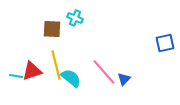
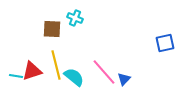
cyan semicircle: moved 3 px right, 1 px up
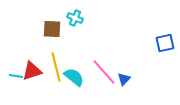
yellow line: moved 2 px down
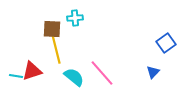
cyan cross: rotated 28 degrees counterclockwise
blue square: moved 1 px right; rotated 24 degrees counterclockwise
yellow line: moved 18 px up
pink line: moved 2 px left, 1 px down
blue triangle: moved 29 px right, 7 px up
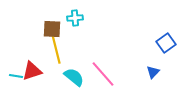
pink line: moved 1 px right, 1 px down
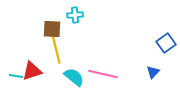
cyan cross: moved 3 px up
pink line: rotated 36 degrees counterclockwise
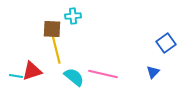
cyan cross: moved 2 px left, 1 px down
